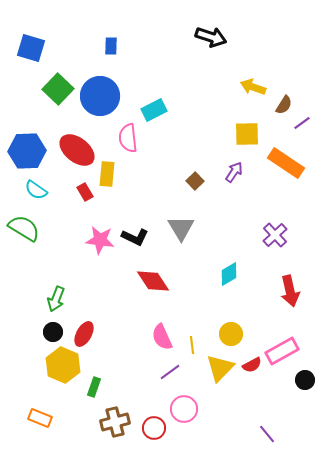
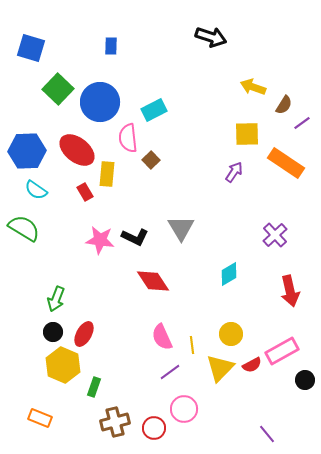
blue circle at (100, 96): moved 6 px down
brown square at (195, 181): moved 44 px left, 21 px up
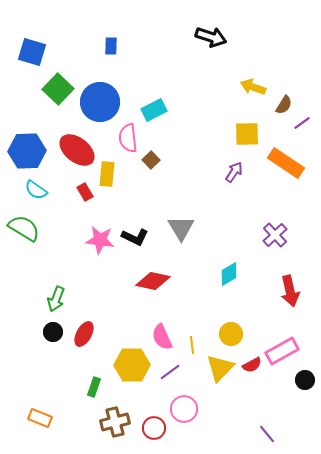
blue square at (31, 48): moved 1 px right, 4 px down
red diamond at (153, 281): rotated 44 degrees counterclockwise
yellow hexagon at (63, 365): moved 69 px right; rotated 24 degrees counterclockwise
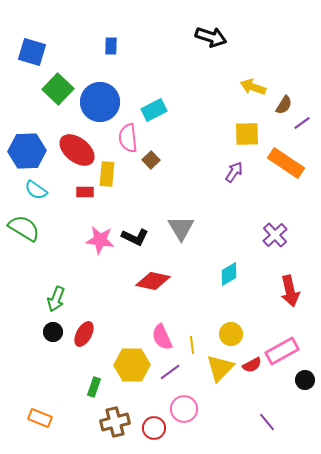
red rectangle at (85, 192): rotated 60 degrees counterclockwise
purple line at (267, 434): moved 12 px up
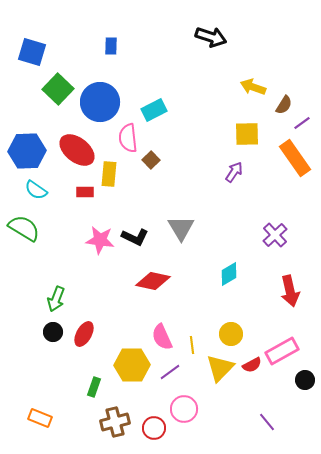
orange rectangle at (286, 163): moved 9 px right, 5 px up; rotated 21 degrees clockwise
yellow rectangle at (107, 174): moved 2 px right
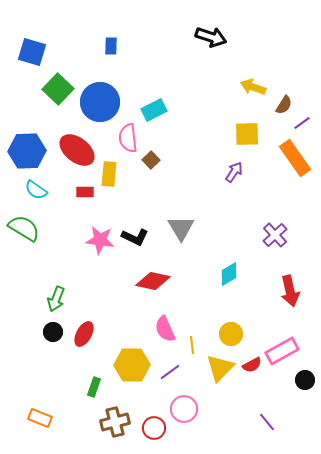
pink semicircle at (162, 337): moved 3 px right, 8 px up
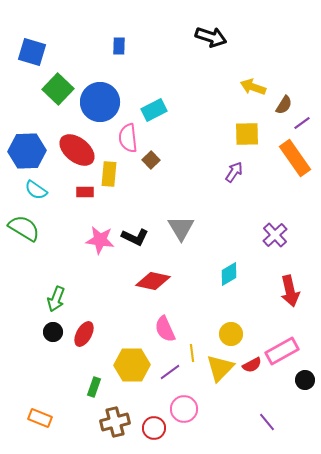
blue rectangle at (111, 46): moved 8 px right
yellow line at (192, 345): moved 8 px down
